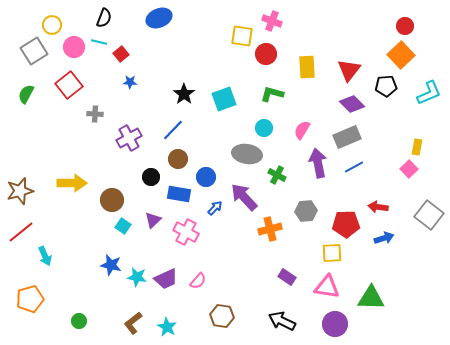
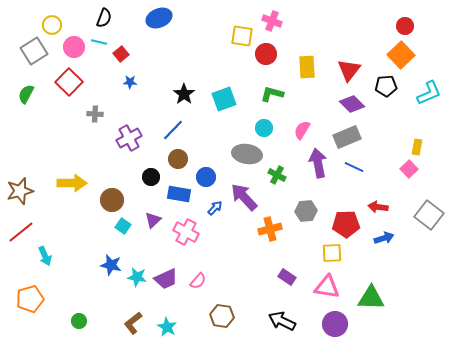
red square at (69, 85): moved 3 px up; rotated 8 degrees counterclockwise
blue line at (354, 167): rotated 54 degrees clockwise
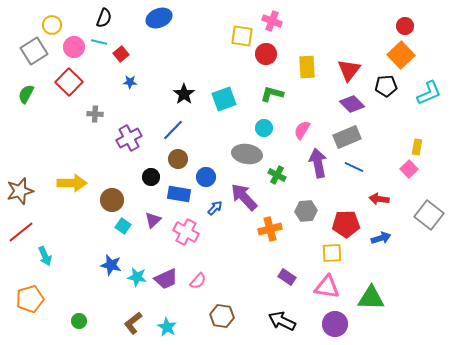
red arrow at (378, 207): moved 1 px right, 8 px up
blue arrow at (384, 238): moved 3 px left
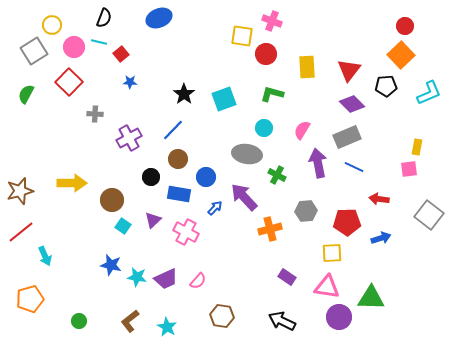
pink square at (409, 169): rotated 36 degrees clockwise
red pentagon at (346, 224): moved 1 px right, 2 px up
brown L-shape at (133, 323): moved 3 px left, 2 px up
purple circle at (335, 324): moved 4 px right, 7 px up
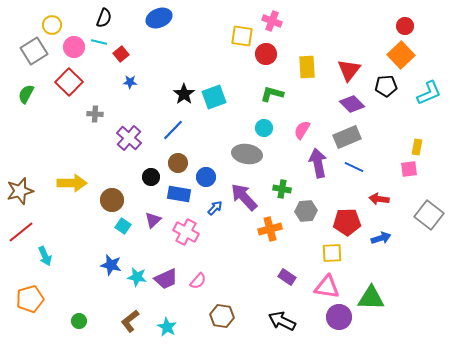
cyan square at (224, 99): moved 10 px left, 2 px up
purple cross at (129, 138): rotated 20 degrees counterclockwise
brown circle at (178, 159): moved 4 px down
green cross at (277, 175): moved 5 px right, 14 px down; rotated 18 degrees counterclockwise
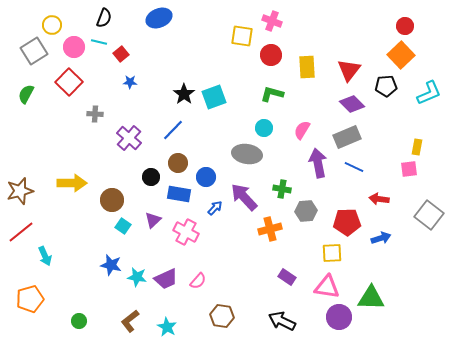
red circle at (266, 54): moved 5 px right, 1 px down
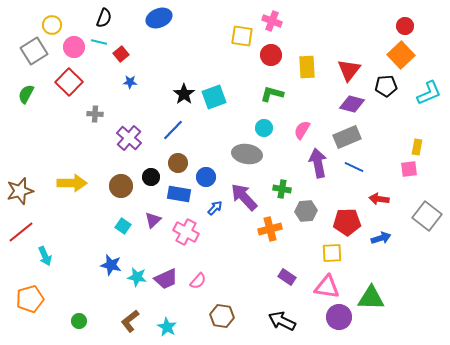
purple diamond at (352, 104): rotated 30 degrees counterclockwise
brown circle at (112, 200): moved 9 px right, 14 px up
gray square at (429, 215): moved 2 px left, 1 px down
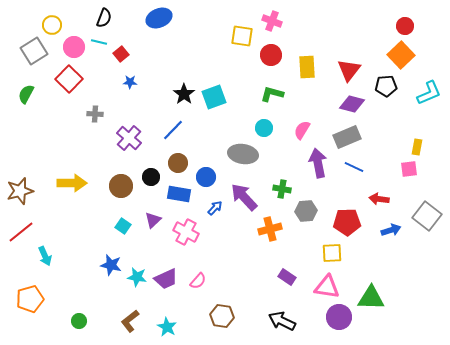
red square at (69, 82): moved 3 px up
gray ellipse at (247, 154): moved 4 px left
blue arrow at (381, 238): moved 10 px right, 8 px up
